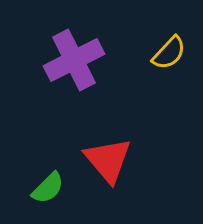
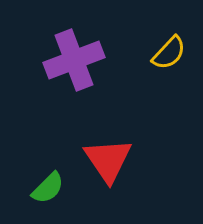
purple cross: rotated 6 degrees clockwise
red triangle: rotated 6 degrees clockwise
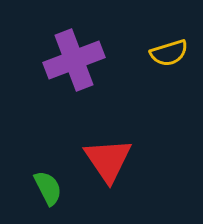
yellow semicircle: rotated 30 degrees clockwise
green semicircle: rotated 72 degrees counterclockwise
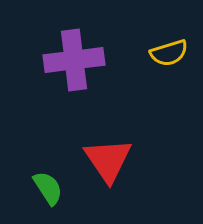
purple cross: rotated 14 degrees clockwise
green semicircle: rotated 6 degrees counterclockwise
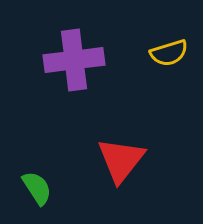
red triangle: moved 13 px right; rotated 12 degrees clockwise
green semicircle: moved 11 px left
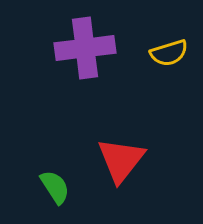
purple cross: moved 11 px right, 12 px up
green semicircle: moved 18 px right, 1 px up
